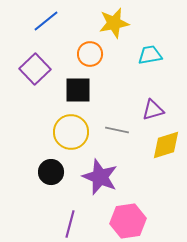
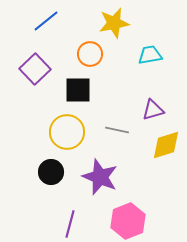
yellow circle: moved 4 px left
pink hexagon: rotated 12 degrees counterclockwise
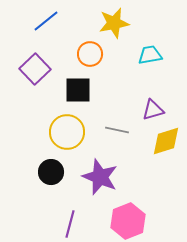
yellow diamond: moved 4 px up
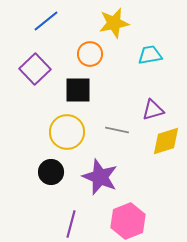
purple line: moved 1 px right
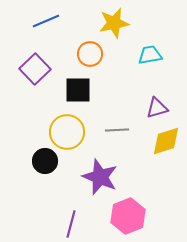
blue line: rotated 16 degrees clockwise
purple triangle: moved 4 px right, 2 px up
gray line: rotated 15 degrees counterclockwise
black circle: moved 6 px left, 11 px up
pink hexagon: moved 5 px up
